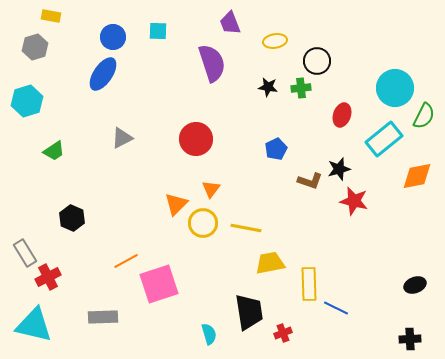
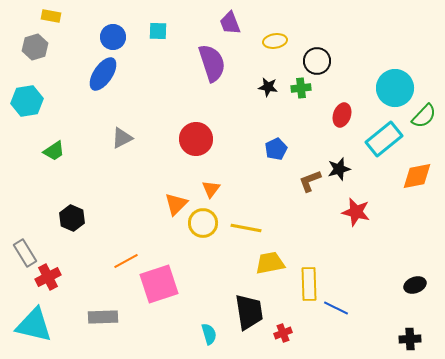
cyan hexagon at (27, 101): rotated 8 degrees clockwise
green semicircle at (424, 116): rotated 16 degrees clockwise
brown L-shape at (310, 181): rotated 140 degrees clockwise
red star at (354, 201): moved 2 px right, 11 px down
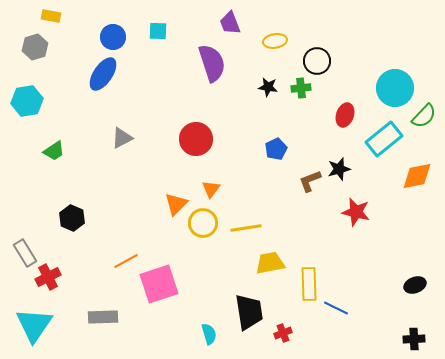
red ellipse at (342, 115): moved 3 px right
yellow line at (246, 228): rotated 20 degrees counterclockwise
cyan triangle at (34, 325): rotated 51 degrees clockwise
black cross at (410, 339): moved 4 px right
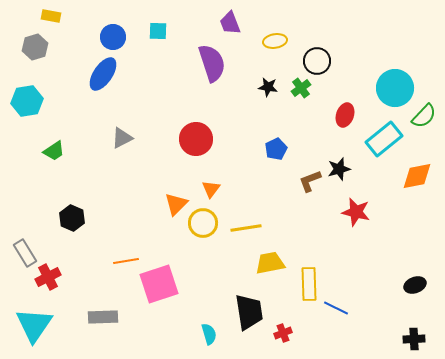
green cross at (301, 88): rotated 30 degrees counterclockwise
orange line at (126, 261): rotated 20 degrees clockwise
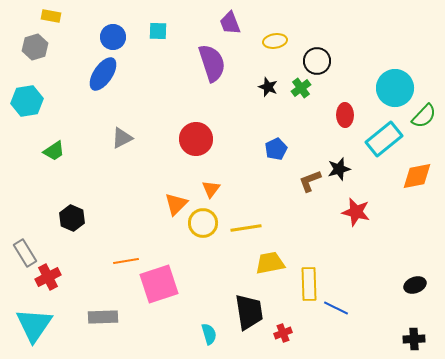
black star at (268, 87): rotated 12 degrees clockwise
red ellipse at (345, 115): rotated 20 degrees counterclockwise
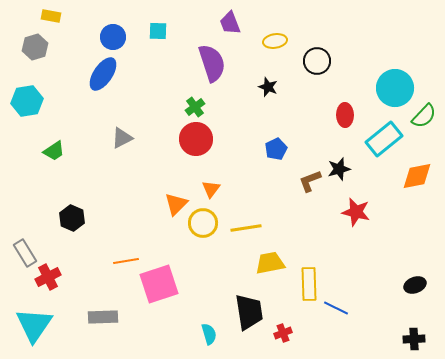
green cross at (301, 88): moved 106 px left, 19 px down
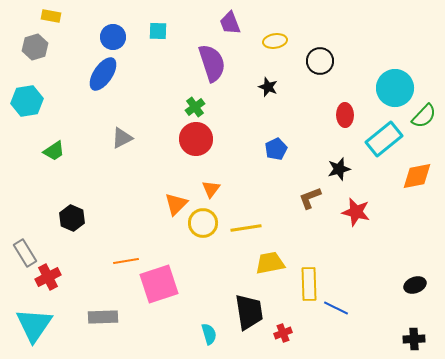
black circle at (317, 61): moved 3 px right
brown L-shape at (310, 181): moved 17 px down
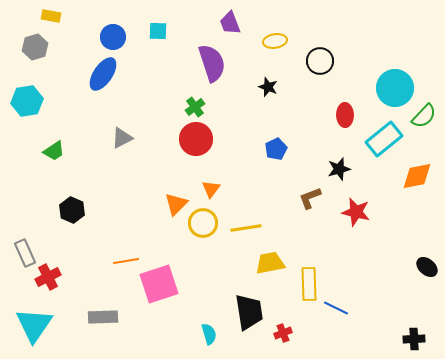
black hexagon at (72, 218): moved 8 px up
gray rectangle at (25, 253): rotated 8 degrees clockwise
black ellipse at (415, 285): moved 12 px right, 18 px up; rotated 60 degrees clockwise
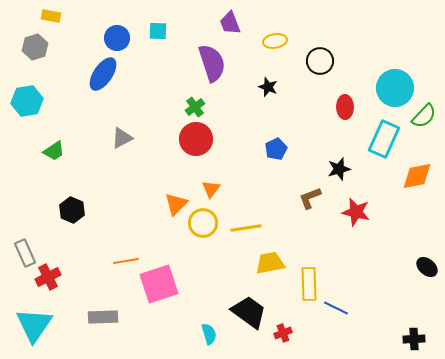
blue circle at (113, 37): moved 4 px right, 1 px down
red ellipse at (345, 115): moved 8 px up
cyan rectangle at (384, 139): rotated 27 degrees counterclockwise
black trapezoid at (249, 312): rotated 45 degrees counterclockwise
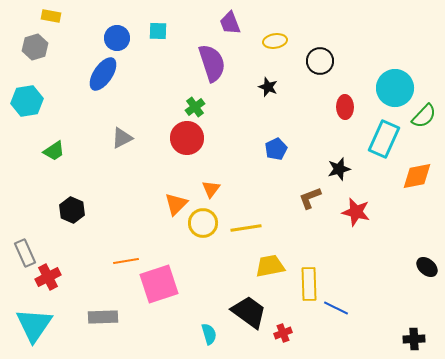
red circle at (196, 139): moved 9 px left, 1 px up
yellow trapezoid at (270, 263): moved 3 px down
